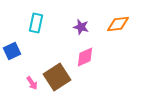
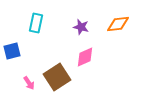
blue square: rotated 12 degrees clockwise
pink arrow: moved 3 px left
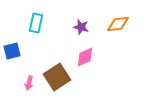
pink arrow: rotated 48 degrees clockwise
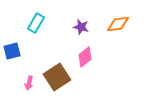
cyan rectangle: rotated 18 degrees clockwise
pink diamond: rotated 15 degrees counterclockwise
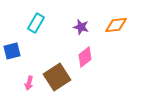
orange diamond: moved 2 px left, 1 px down
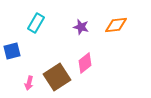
pink diamond: moved 6 px down
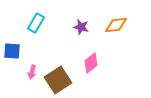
blue square: rotated 18 degrees clockwise
pink diamond: moved 6 px right
brown square: moved 1 px right, 3 px down
pink arrow: moved 3 px right, 11 px up
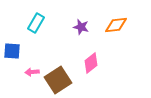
pink arrow: rotated 72 degrees clockwise
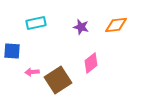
cyan rectangle: rotated 48 degrees clockwise
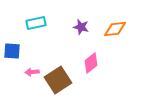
orange diamond: moved 1 px left, 4 px down
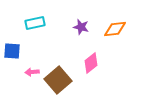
cyan rectangle: moved 1 px left
brown square: rotated 8 degrees counterclockwise
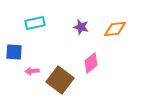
blue square: moved 2 px right, 1 px down
pink arrow: moved 1 px up
brown square: moved 2 px right; rotated 12 degrees counterclockwise
